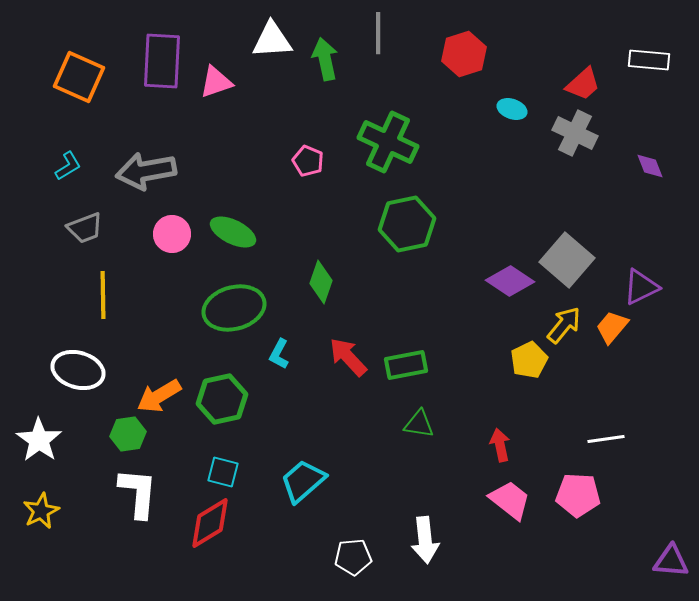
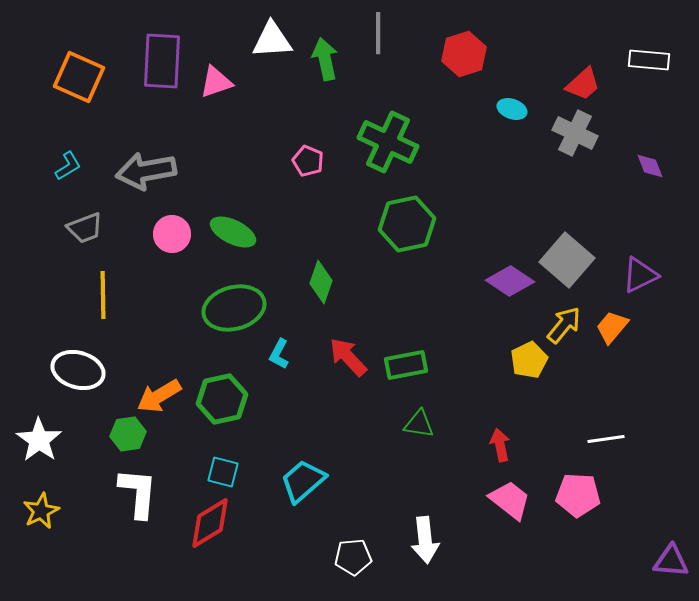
purple triangle at (641, 287): moved 1 px left, 12 px up
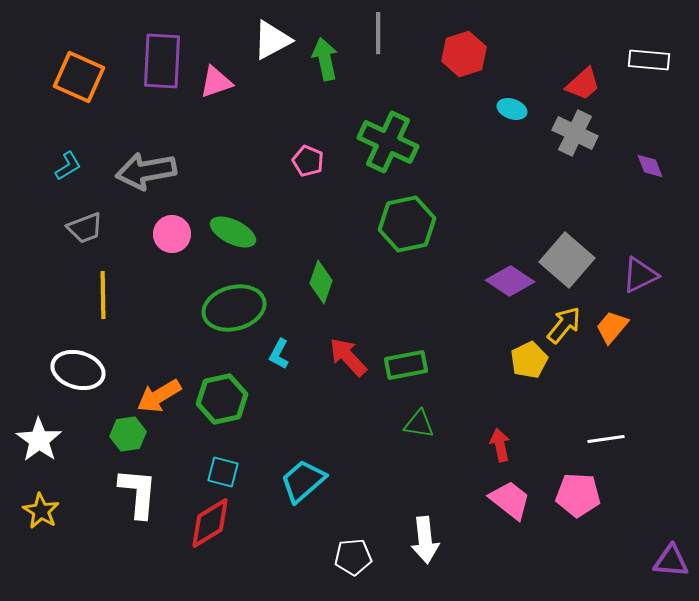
white triangle at (272, 40): rotated 24 degrees counterclockwise
yellow star at (41, 511): rotated 15 degrees counterclockwise
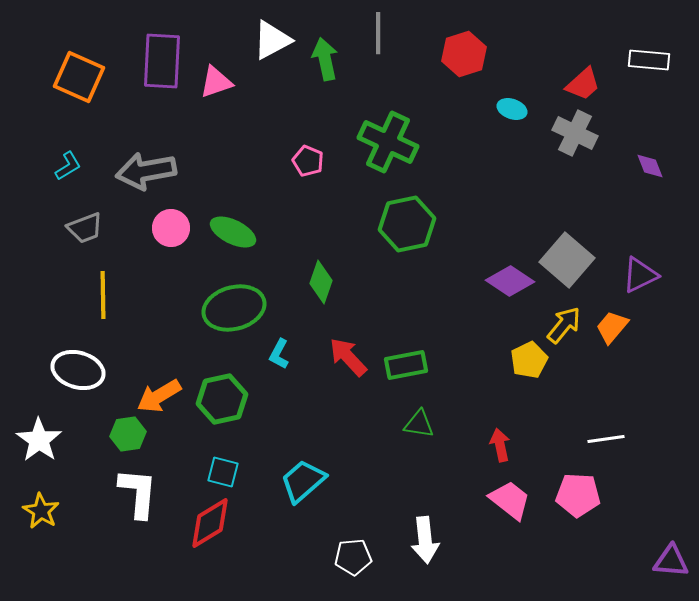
pink circle at (172, 234): moved 1 px left, 6 px up
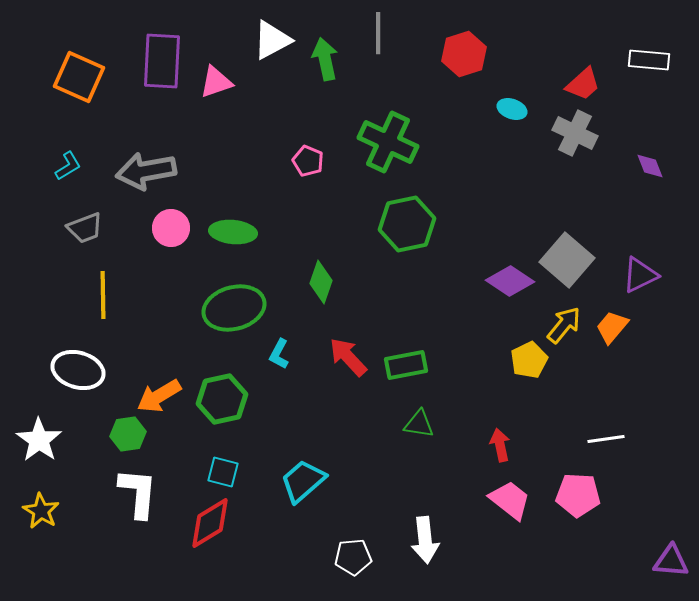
green ellipse at (233, 232): rotated 21 degrees counterclockwise
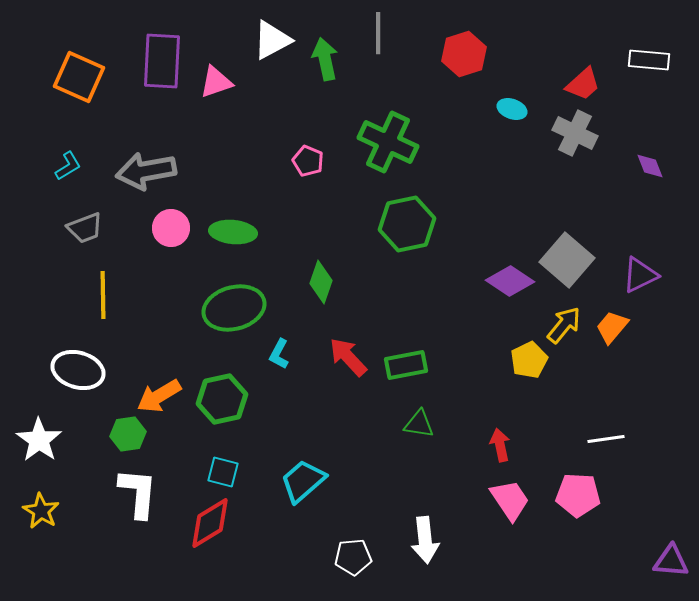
pink trapezoid at (510, 500): rotated 18 degrees clockwise
